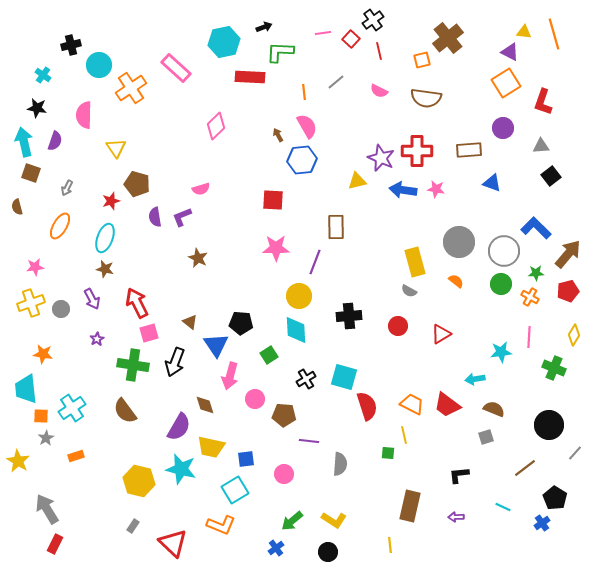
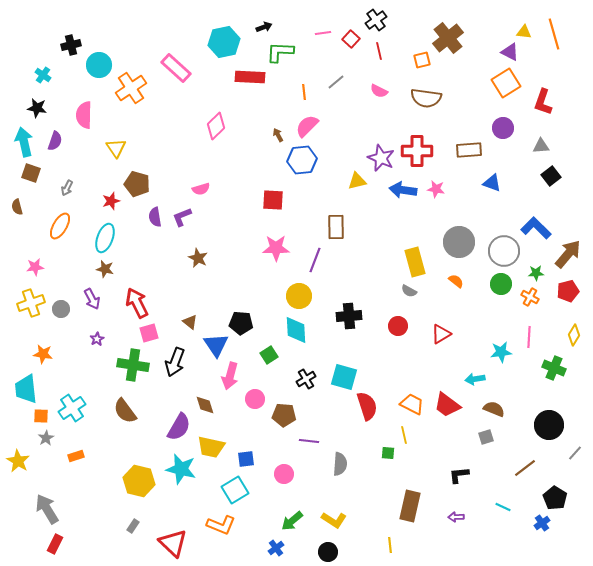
black cross at (373, 20): moved 3 px right
pink semicircle at (307, 126): rotated 105 degrees counterclockwise
purple line at (315, 262): moved 2 px up
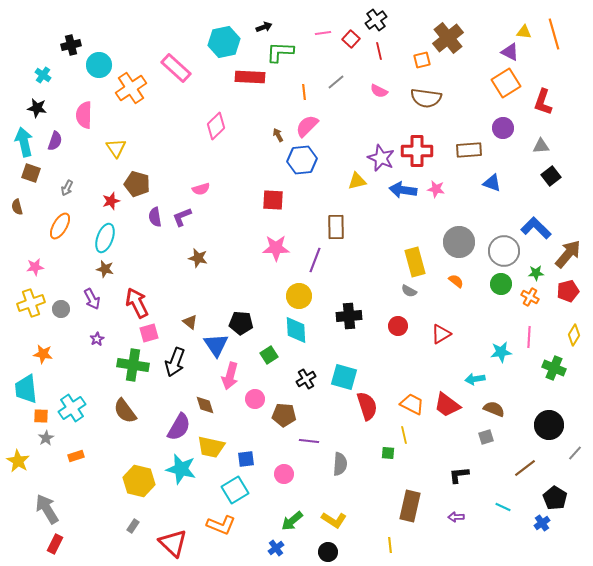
brown star at (198, 258): rotated 12 degrees counterclockwise
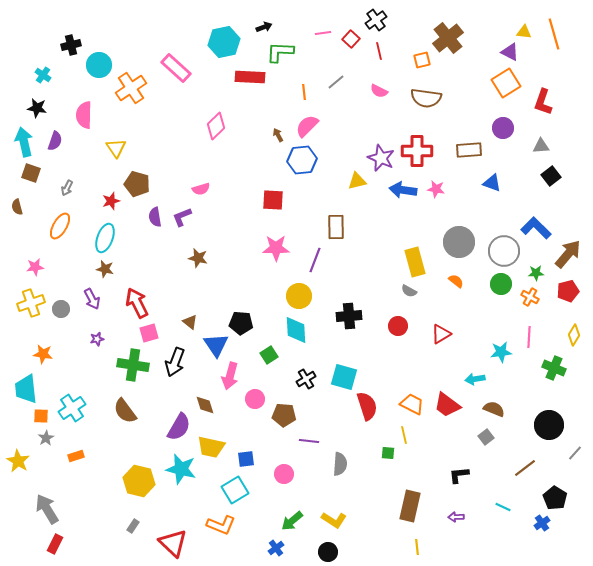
purple star at (97, 339): rotated 16 degrees clockwise
gray square at (486, 437): rotated 21 degrees counterclockwise
yellow line at (390, 545): moved 27 px right, 2 px down
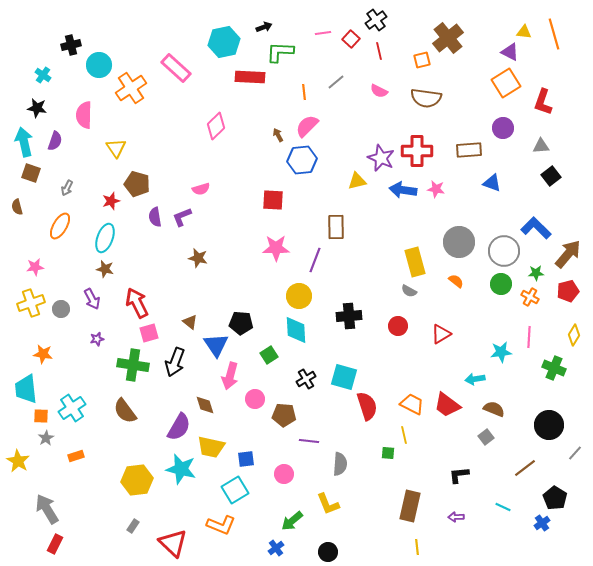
yellow hexagon at (139, 481): moved 2 px left, 1 px up; rotated 20 degrees counterclockwise
yellow L-shape at (334, 520): moved 6 px left, 16 px up; rotated 35 degrees clockwise
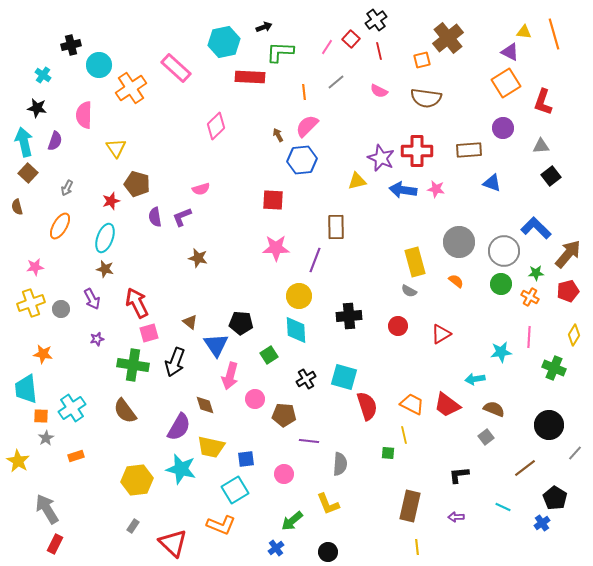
pink line at (323, 33): moved 4 px right, 14 px down; rotated 49 degrees counterclockwise
brown square at (31, 173): moved 3 px left; rotated 24 degrees clockwise
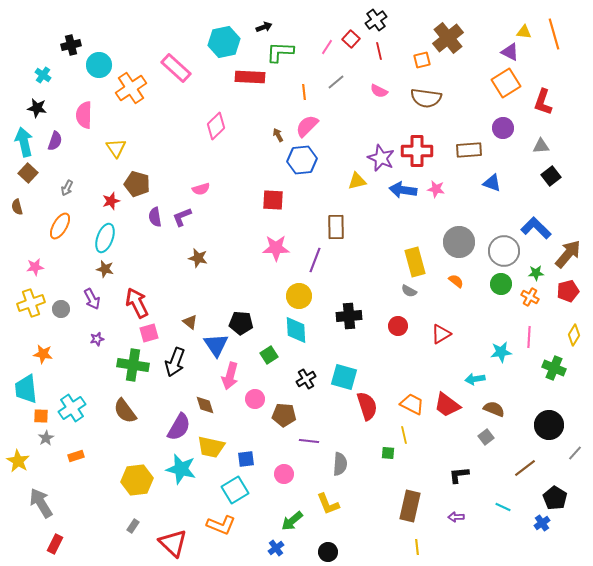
gray arrow at (47, 509): moved 6 px left, 6 px up
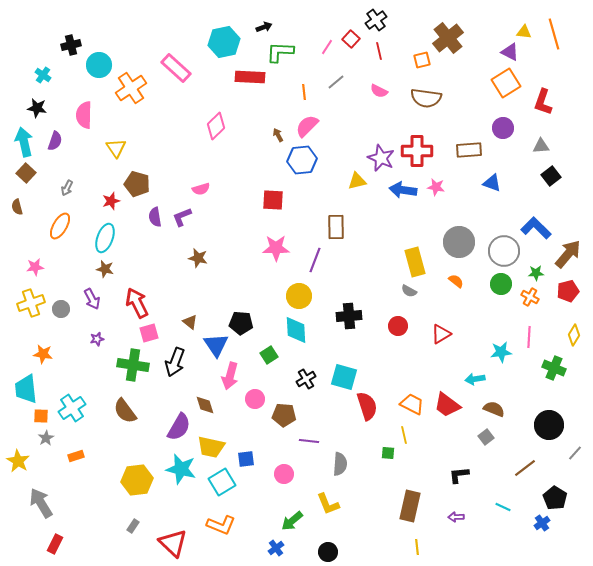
brown square at (28, 173): moved 2 px left
pink star at (436, 189): moved 2 px up
cyan square at (235, 490): moved 13 px left, 8 px up
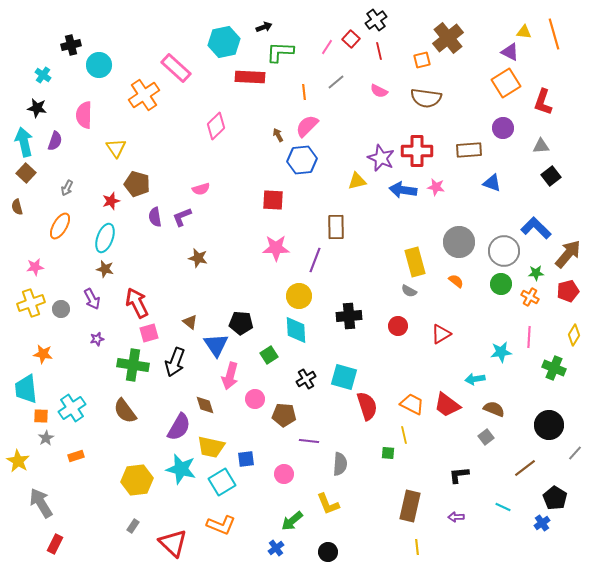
orange cross at (131, 88): moved 13 px right, 7 px down
